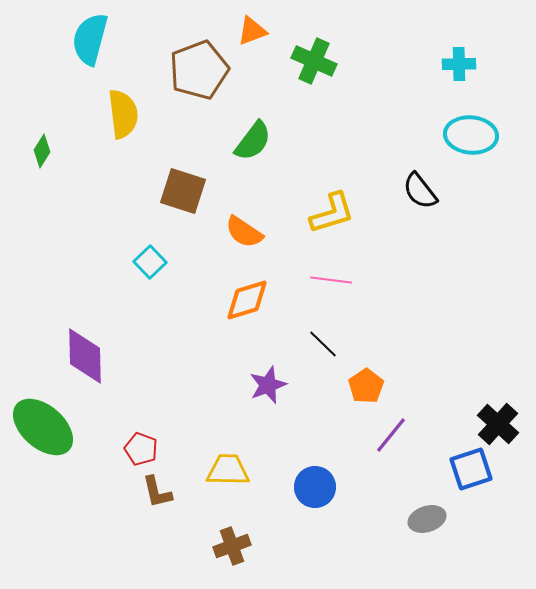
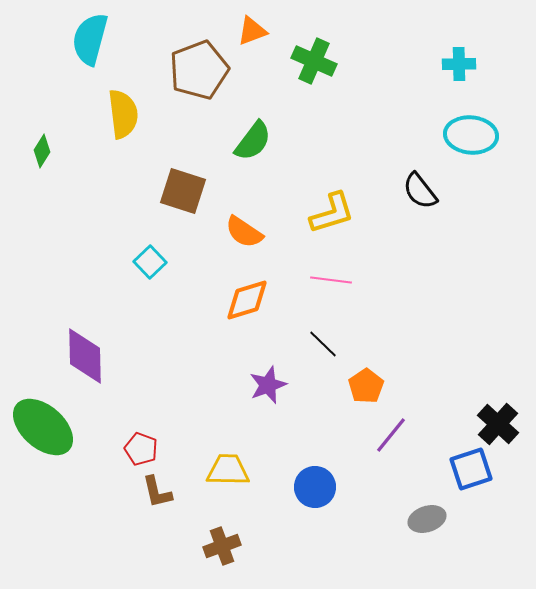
brown cross: moved 10 px left
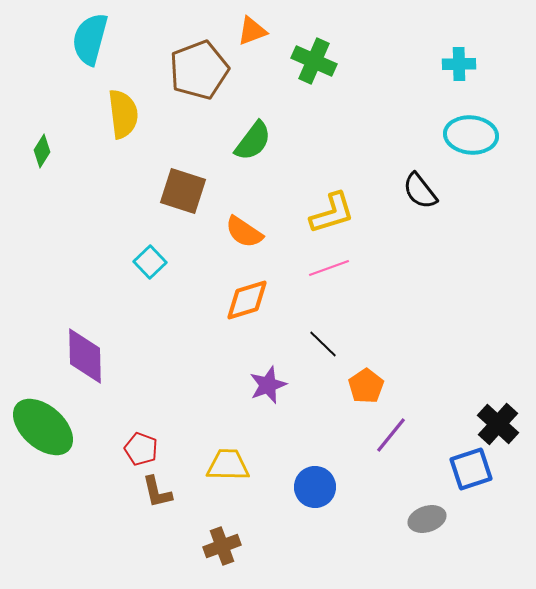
pink line: moved 2 px left, 12 px up; rotated 27 degrees counterclockwise
yellow trapezoid: moved 5 px up
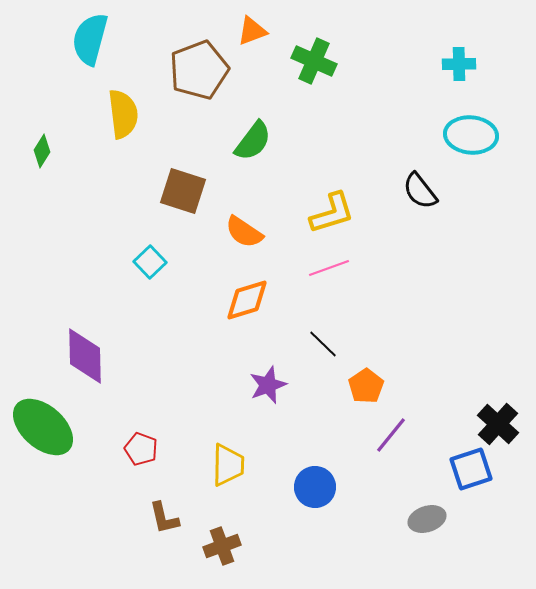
yellow trapezoid: rotated 90 degrees clockwise
brown L-shape: moved 7 px right, 26 px down
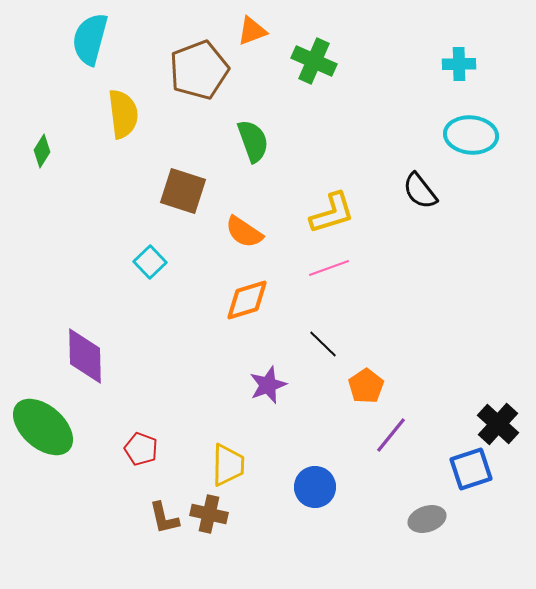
green semicircle: rotated 57 degrees counterclockwise
brown cross: moved 13 px left, 32 px up; rotated 33 degrees clockwise
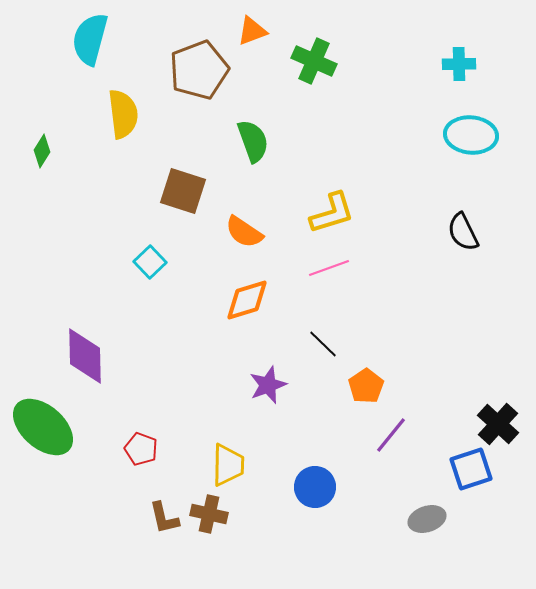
black semicircle: moved 43 px right, 41 px down; rotated 12 degrees clockwise
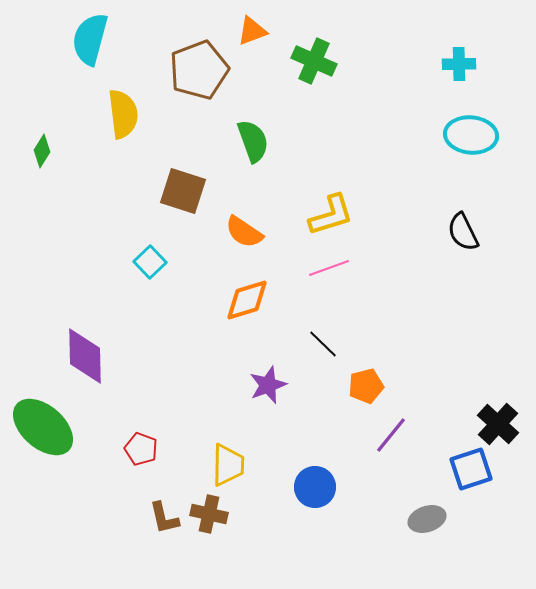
yellow L-shape: moved 1 px left, 2 px down
orange pentagon: rotated 20 degrees clockwise
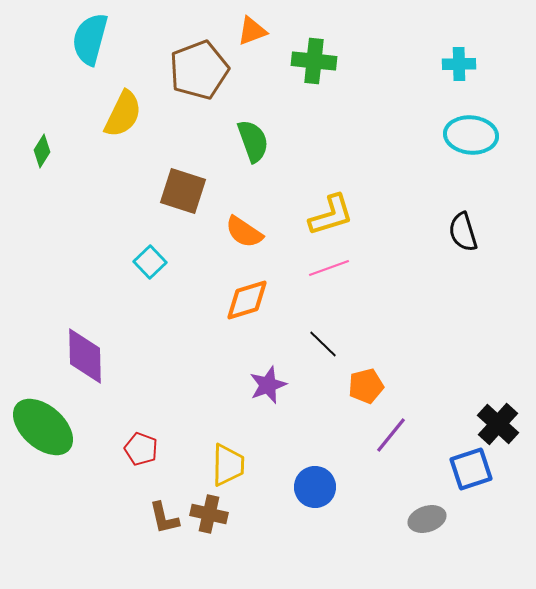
green cross: rotated 18 degrees counterclockwise
yellow semicircle: rotated 33 degrees clockwise
black semicircle: rotated 9 degrees clockwise
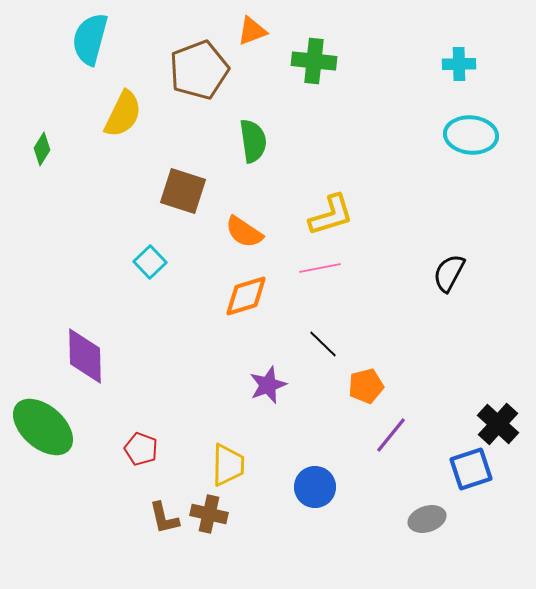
green semicircle: rotated 12 degrees clockwise
green diamond: moved 2 px up
black semicircle: moved 14 px left, 41 px down; rotated 45 degrees clockwise
pink line: moved 9 px left; rotated 9 degrees clockwise
orange diamond: moved 1 px left, 4 px up
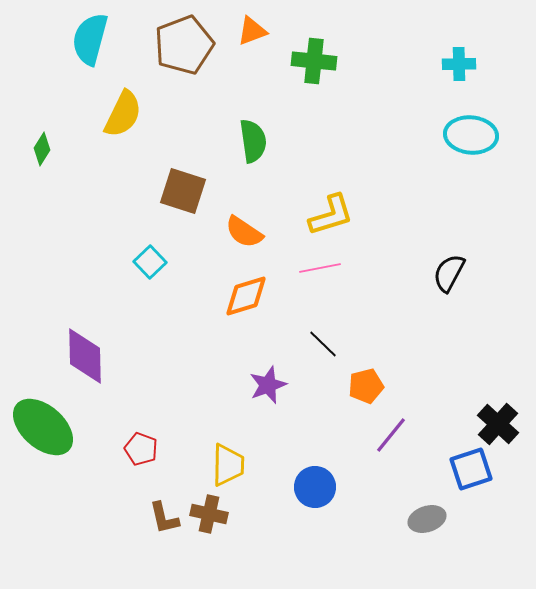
brown pentagon: moved 15 px left, 25 px up
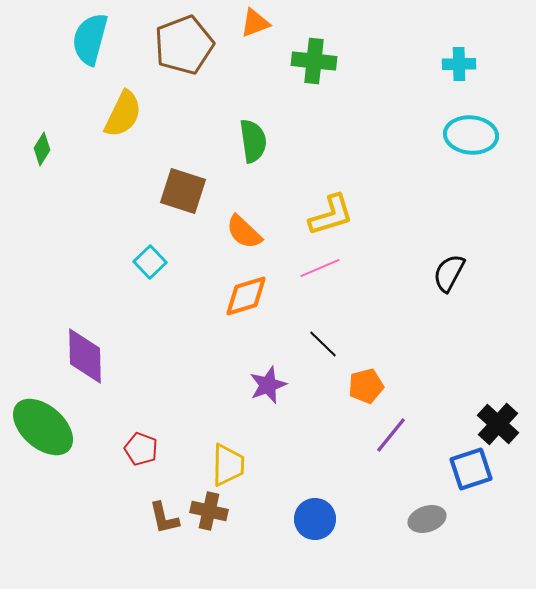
orange triangle: moved 3 px right, 8 px up
orange semicircle: rotated 9 degrees clockwise
pink line: rotated 12 degrees counterclockwise
blue circle: moved 32 px down
brown cross: moved 3 px up
